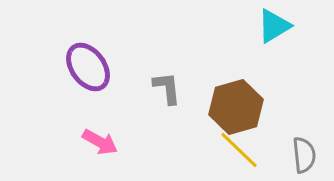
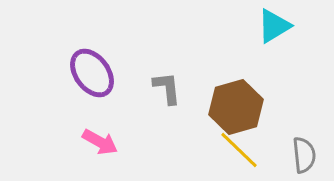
purple ellipse: moved 4 px right, 6 px down
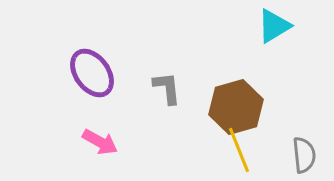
yellow line: rotated 24 degrees clockwise
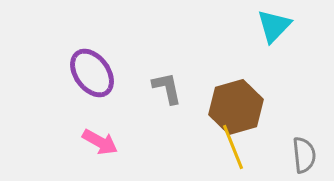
cyan triangle: rotated 15 degrees counterclockwise
gray L-shape: rotated 6 degrees counterclockwise
yellow line: moved 6 px left, 3 px up
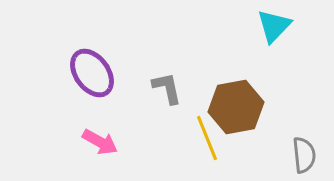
brown hexagon: rotated 6 degrees clockwise
yellow line: moved 26 px left, 9 px up
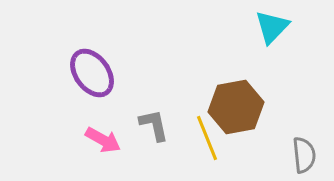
cyan triangle: moved 2 px left, 1 px down
gray L-shape: moved 13 px left, 37 px down
pink arrow: moved 3 px right, 2 px up
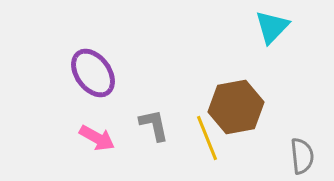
purple ellipse: moved 1 px right
pink arrow: moved 6 px left, 2 px up
gray semicircle: moved 2 px left, 1 px down
